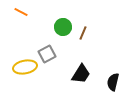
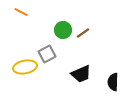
green circle: moved 3 px down
brown line: rotated 32 degrees clockwise
black trapezoid: rotated 35 degrees clockwise
black semicircle: rotated 12 degrees counterclockwise
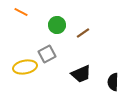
green circle: moved 6 px left, 5 px up
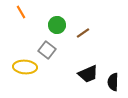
orange line: rotated 32 degrees clockwise
gray square: moved 4 px up; rotated 24 degrees counterclockwise
yellow ellipse: rotated 15 degrees clockwise
black trapezoid: moved 7 px right
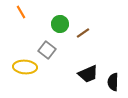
green circle: moved 3 px right, 1 px up
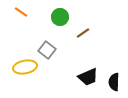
orange line: rotated 24 degrees counterclockwise
green circle: moved 7 px up
yellow ellipse: rotated 15 degrees counterclockwise
black trapezoid: moved 3 px down
black semicircle: moved 1 px right
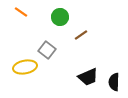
brown line: moved 2 px left, 2 px down
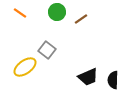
orange line: moved 1 px left, 1 px down
green circle: moved 3 px left, 5 px up
brown line: moved 16 px up
yellow ellipse: rotated 25 degrees counterclockwise
black semicircle: moved 1 px left, 2 px up
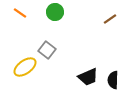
green circle: moved 2 px left
brown line: moved 29 px right
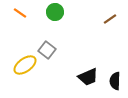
yellow ellipse: moved 2 px up
black semicircle: moved 2 px right, 1 px down
